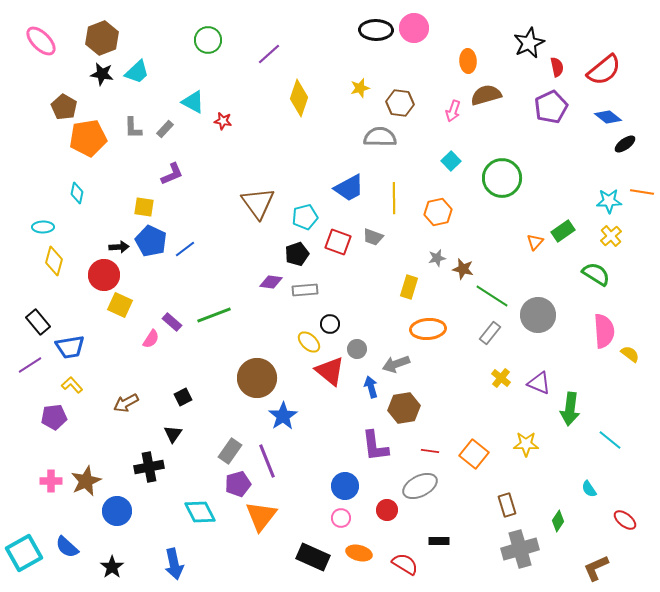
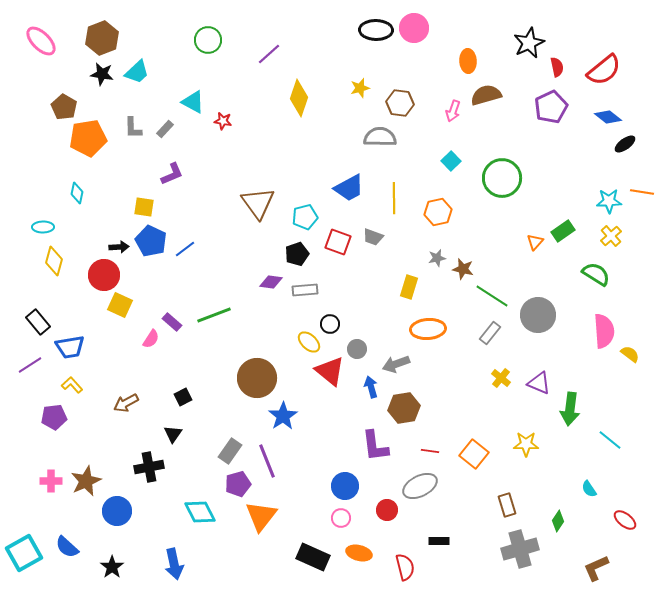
red semicircle at (405, 564): moved 3 px down; rotated 44 degrees clockwise
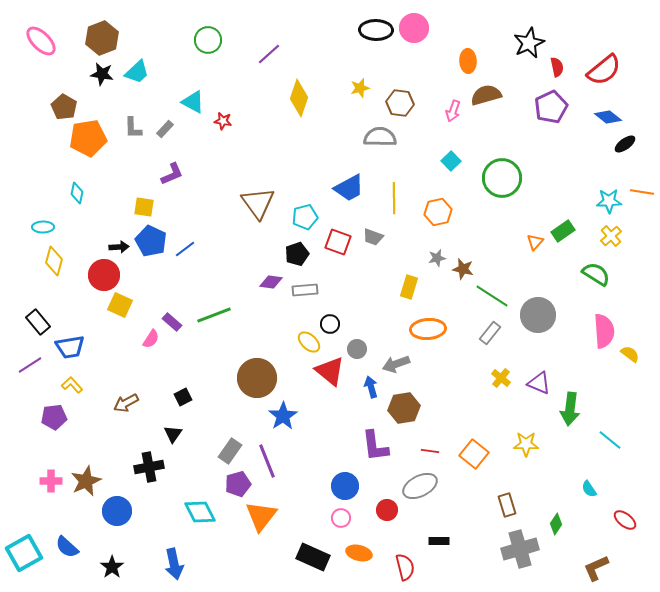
green diamond at (558, 521): moved 2 px left, 3 px down
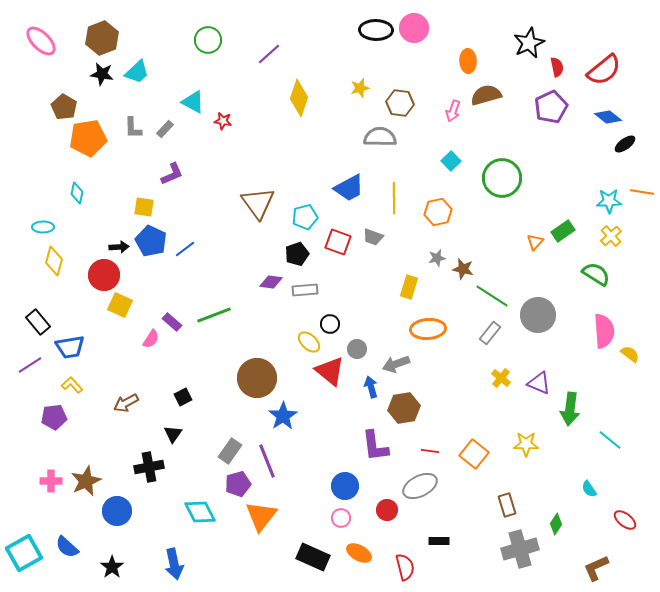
orange ellipse at (359, 553): rotated 15 degrees clockwise
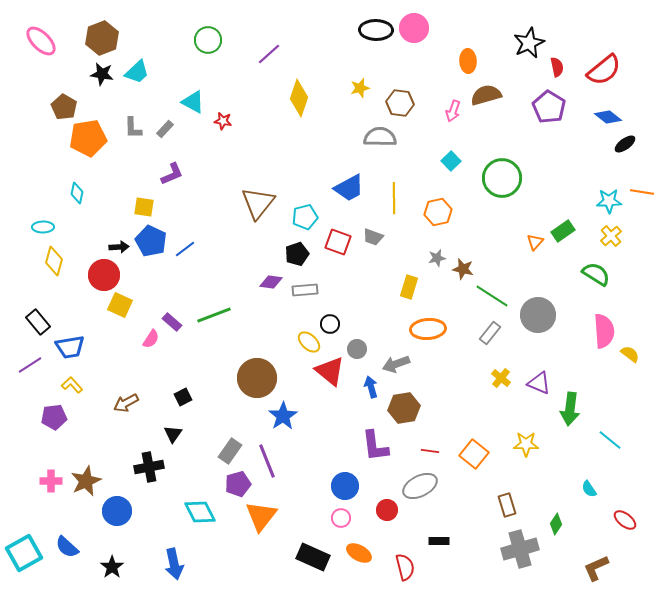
purple pentagon at (551, 107): moved 2 px left; rotated 16 degrees counterclockwise
brown triangle at (258, 203): rotated 15 degrees clockwise
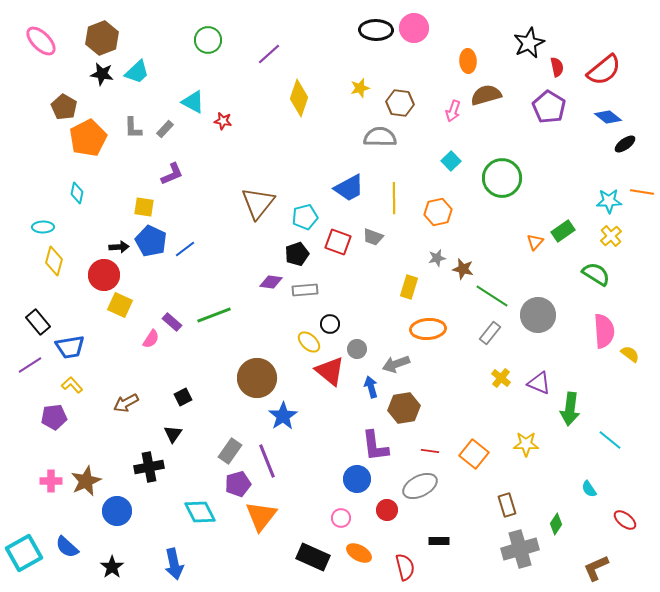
orange pentagon at (88, 138): rotated 18 degrees counterclockwise
blue circle at (345, 486): moved 12 px right, 7 px up
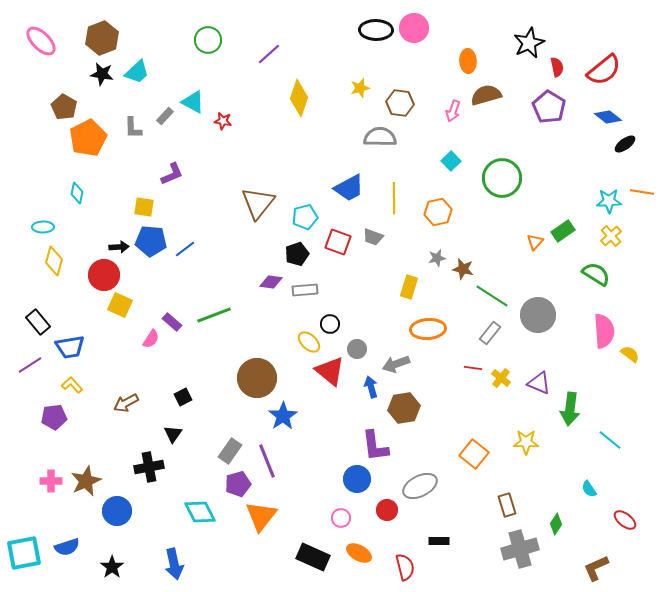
gray rectangle at (165, 129): moved 13 px up
blue pentagon at (151, 241): rotated 20 degrees counterclockwise
yellow star at (526, 444): moved 2 px up
red line at (430, 451): moved 43 px right, 83 px up
blue semicircle at (67, 547): rotated 60 degrees counterclockwise
cyan square at (24, 553): rotated 18 degrees clockwise
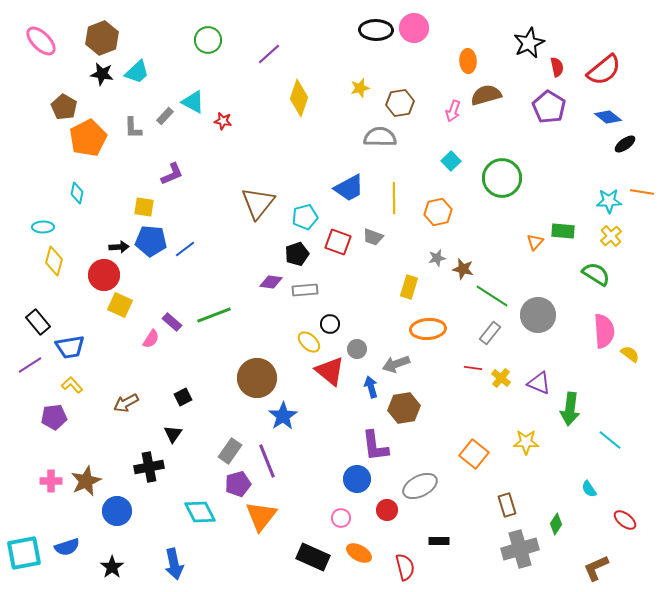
brown hexagon at (400, 103): rotated 16 degrees counterclockwise
green rectangle at (563, 231): rotated 40 degrees clockwise
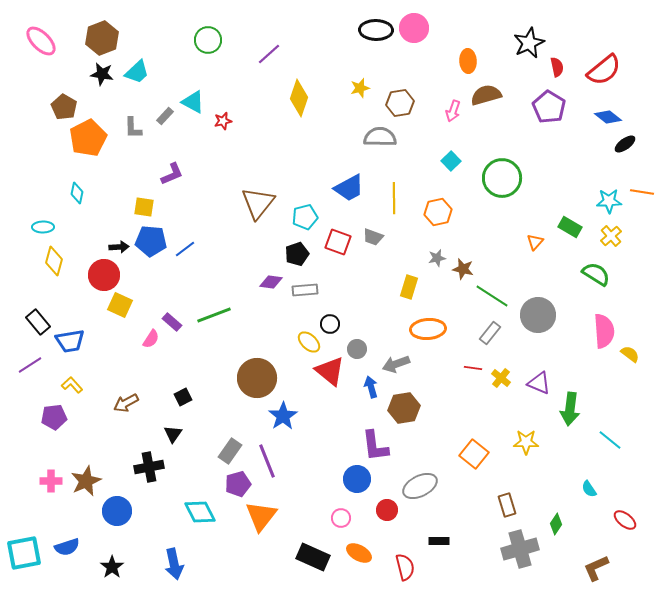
red star at (223, 121): rotated 24 degrees counterclockwise
green rectangle at (563, 231): moved 7 px right, 4 px up; rotated 25 degrees clockwise
blue trapezoid at (70, 347): moved 6 px up
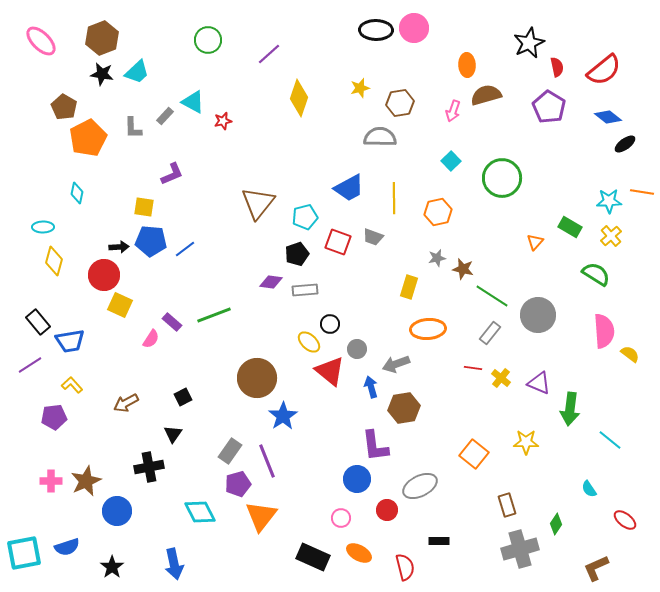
orange ellipse at (468, 61): moved 1 px left, 4 px down
